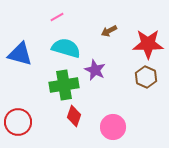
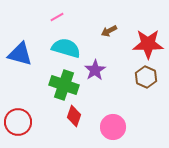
purple star: rotated 15 degrees clockwise
green cross: rotated 28 degrees clockwise
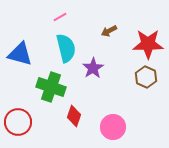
pink line: moved 3 px right
cyan semicircle: rotated 60 degrees clockwise
purple star: moved 2 px left, 2 px up
green cross: moved 13 px left, 2 px down
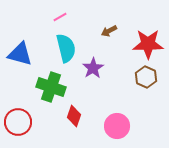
pink circle: moved 4 px right, 1 px up
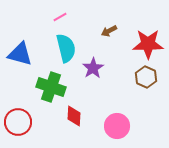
red diamond: rotated 15 degrees counterclockwise
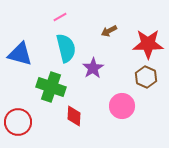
pink circle: moved 5 px right, 20 px up
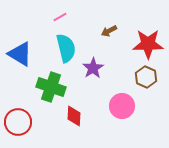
blue triangle: rotated 16 degrees clockwise
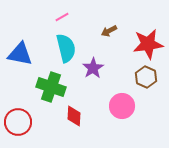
pink line: moved 2 px right
red star: rotated 8 degrees counterclockwise
blue triangle: rotated 20 degrees counterclockwise
